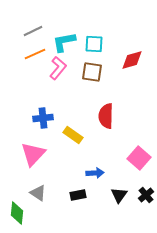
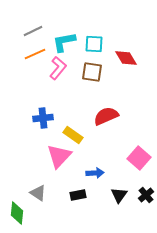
red diamond: moved 6 px left, 2 px up; rotated 75 degrees clockwise
red semicircle: rotated 65 degrees clockwise
pink triangle: moved 26 px right, 2 px down
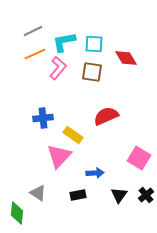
pink square: rotated 10 degrees counterclockwise
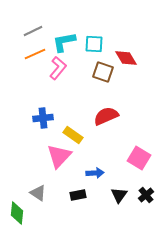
brown square: moved 11 px right; rotated 10 degrees clockwise
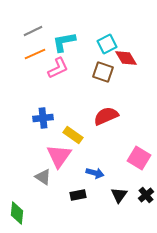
cyan square: moved 13 px right; rotated 30 degrees counterclockwise
pink L-shape: rotated 25 degrees clockwise
pink triangle: rotated 8 degrees counterclockwise
blue arrow: rotated 18 degrees clockwise
gray triangle: moved 5 px right, 16 px up
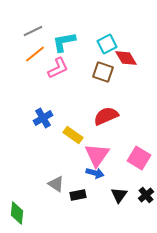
orange line: rotated 15 degrees counterclockwise
blue cross: rotated 24 degrees counterclockwise
pink triangle: moved 38 px right, 1 px up
gray triangle: moved 13 px right, 7 px down
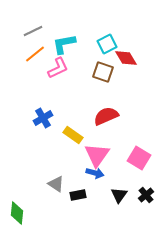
cyan L-shape: moved 2 px down
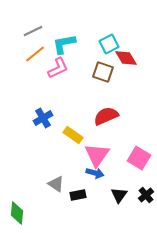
cyan square: moved 2 px right
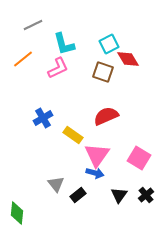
gray line: moved 6 px up
cyan L-shape: rotated 95 degrees counterclockwise
orange line: moved 12 px left, 5 px down
red diamond: moved 2 px right, 1 px down
gray triangle: rotated 18 degrees clockwise
black rectangle: rotated 28 degrees counterclockwise
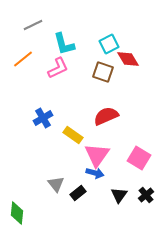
black rectangle: moved 2 px up
